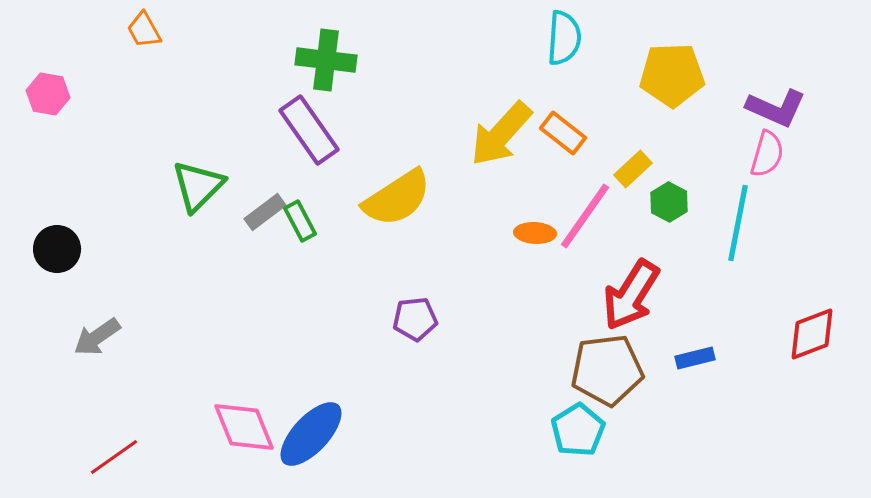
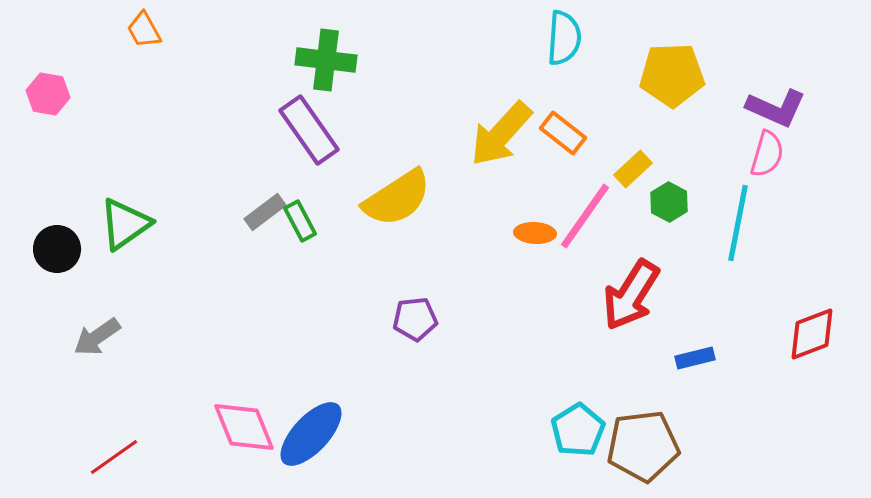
green triangle: moved 73 px left, 38 px down; rotated 10 degrees clockwise
brown pentagon: moved 36 px right, 76 px down
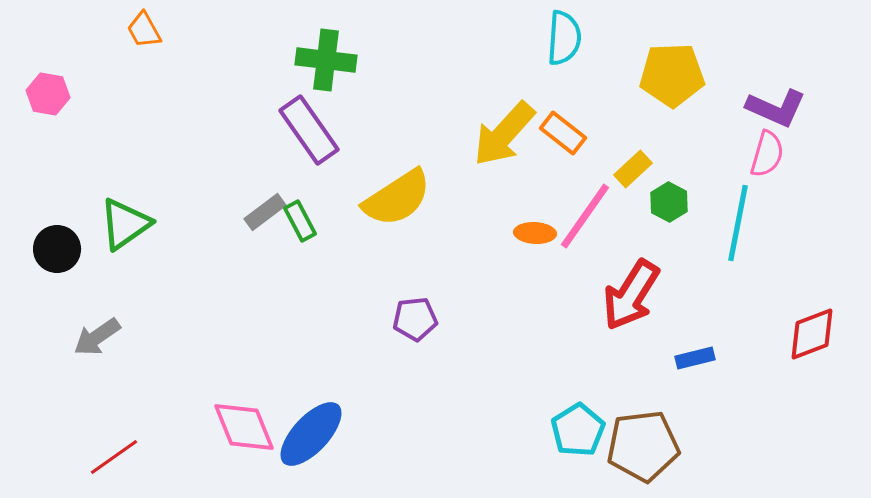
yellow arrow: moved 3 px right
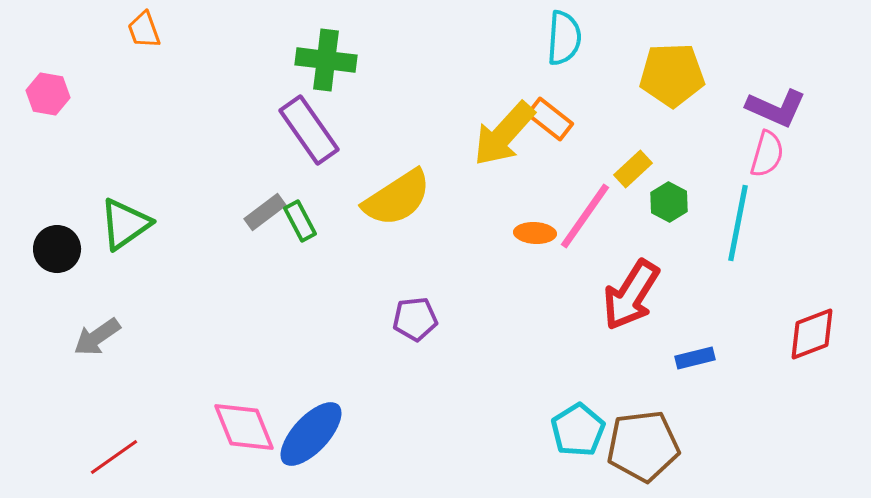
orange trapezoid: rotated 9 degrees clockwise
orange rectangle: moved 13 px left, 14 px up
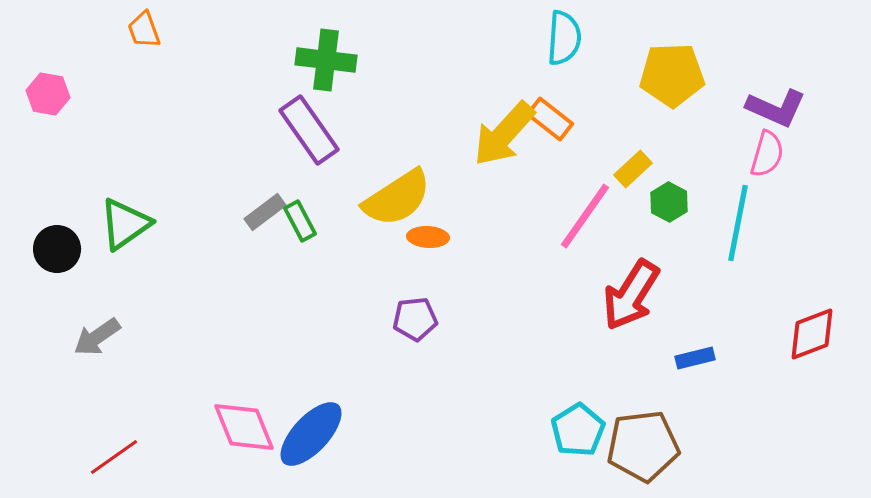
orange ellipse: moved 107 px left, 4 px down
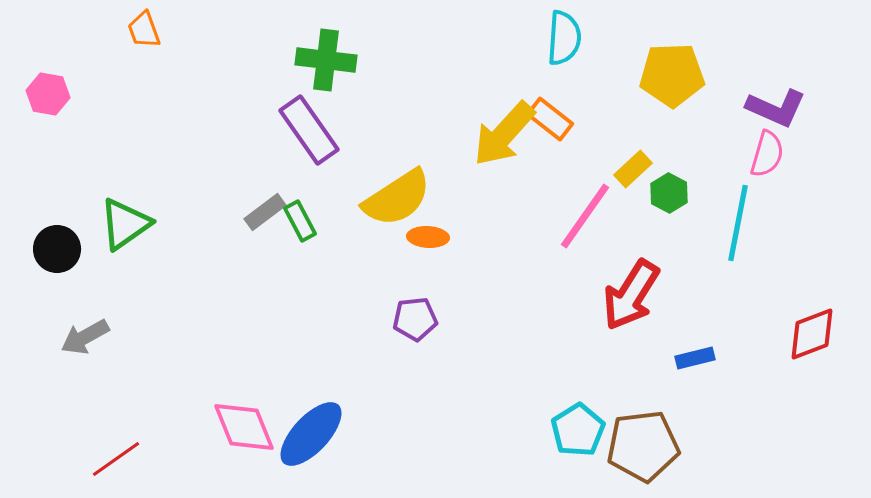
green hexagon: moved 9 px up
gray arrow: moved 12 px left; rotated 6 degrees clockwise
red line: moved 2 px right, 2 px down
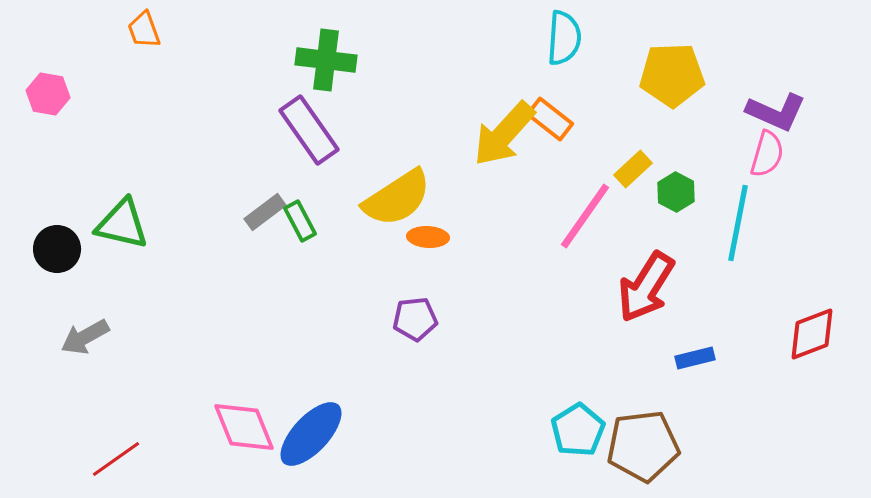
purple L-shape: moved 4 px down
green hexagon: moved 7 px right, 1 px up
green triangle: moved 3 px left; rotated 48 degrees clockwise
red arrow: moved 15 px right, 8 px up
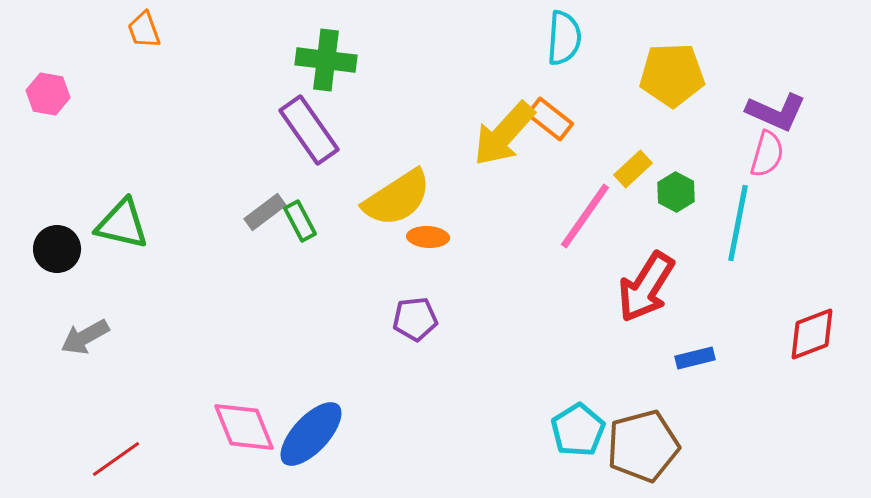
brown pentagon: rotated 8 degrees counterclockwise
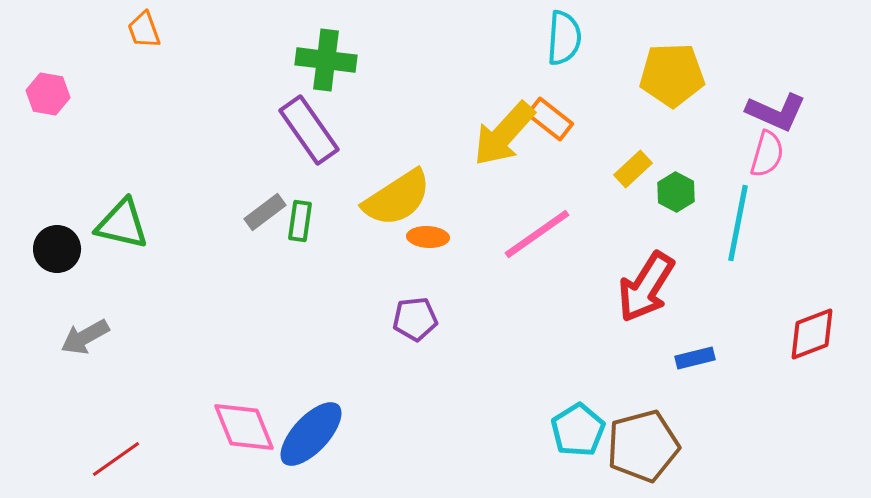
pink line: moved 48 px left, 18 px down; rotated 20 degrees clockwise
green rectangle: rotated 36 degrees clockwise
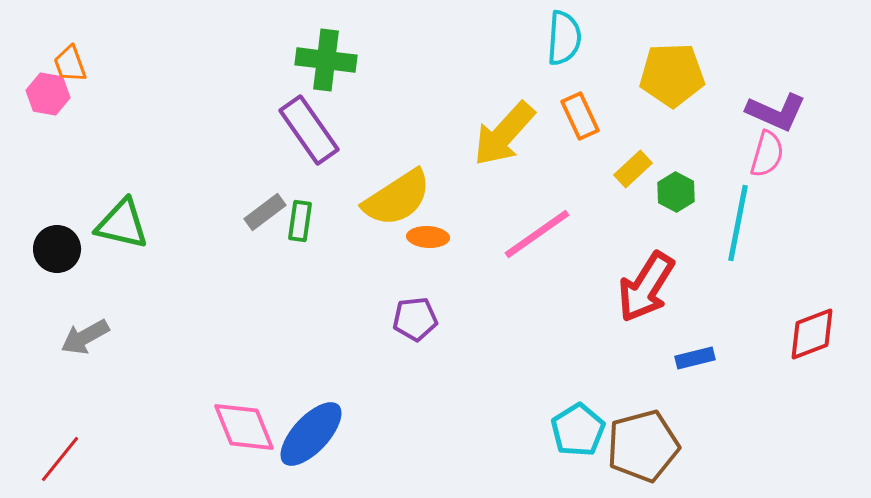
orange trapezoid: moved 74 px left, 34 px down
orange rectangle: moved 30 px right, 3 px up; rotated 27 degrees clockwise
red line: moved 56 px left; rotated 16 degrees counterclockwise
